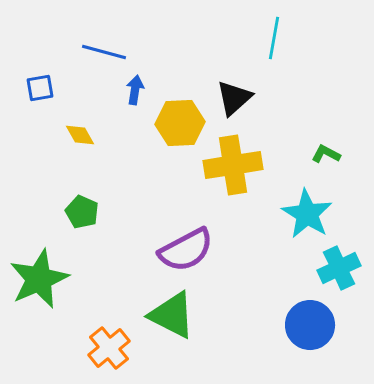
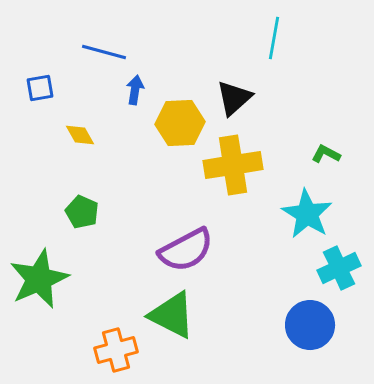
orange cross: moved 7 px right, 2 px down; rotated 24 degrees clockwise
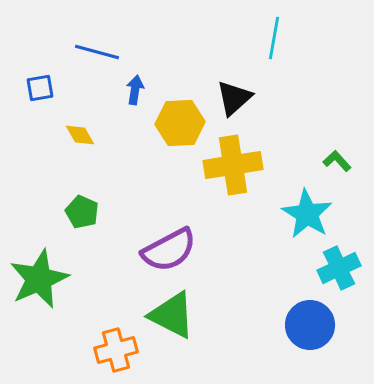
blue line: moved 7 px left
green L-shape: moved 11 px right, 7 px down; rotated 20 degrees clockwise
purple semicircle: moved 17 px left
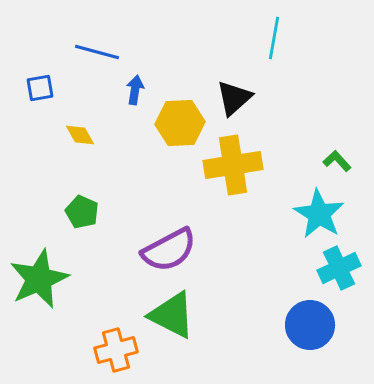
cyan star: moved 12 px right
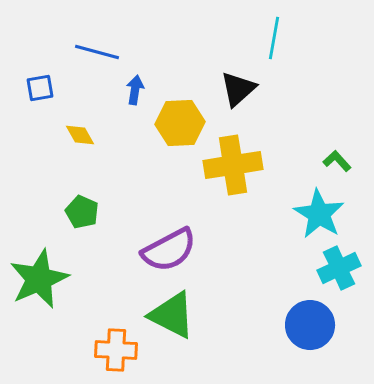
black triangle: moved 4 px right, 9 px up
orange cross: rotated 18 degrees clockwise
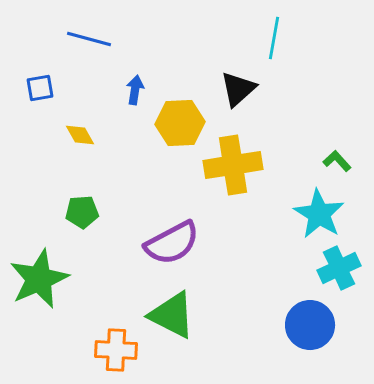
blue line: moved 8 px left, 13 px up
green pentagon: rotated 28 degrees counterclockwise
purple semicircle: moved 3 px right, 7 px up
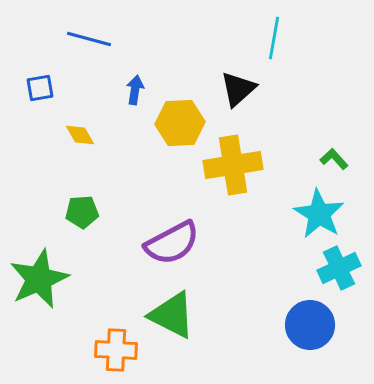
green L-shape: moved 3 px left, 2 px up
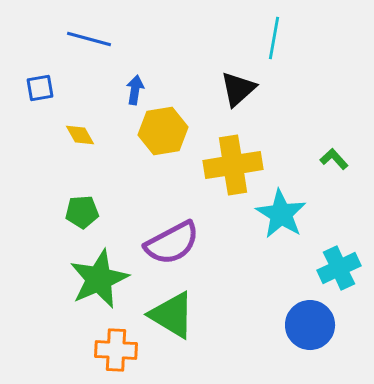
yellow hexagon: moved 17 px left, 8 px down; rotated 6 degrees counterclockwise
cyan star: moved 38 px left
green star: moved 60 px right
green triangle: rotated 4 degrees clockwise
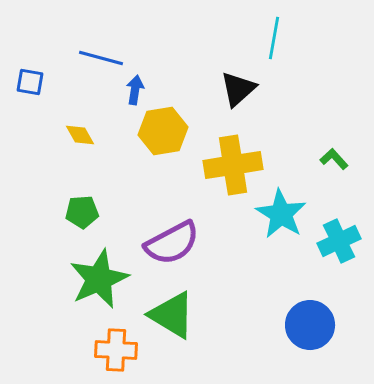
blue line: moved 12 px right, 19 px down
blue square: moved 10 px left, 6 px up; rotated 20 degrees clockwise
cyan cross: moved 27 px up
